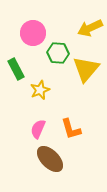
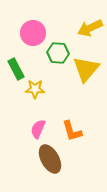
yellow star: moved 5 px left, 1 px up; rotated 24 degrees clockwise
orange L-shape: moved 1 px right, 2 px down
brown ellipse: rotated 16 degrees clockwise
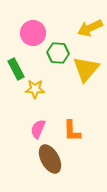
orange L-shape: rotated 15 degrees clockwise
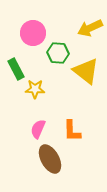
yellow triangle: moved 2 px down; rotated 32 degrees counterclockwise
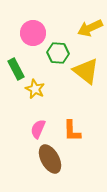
yellow star: rotated 24 degrees clockwise
